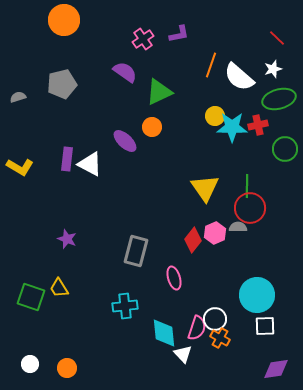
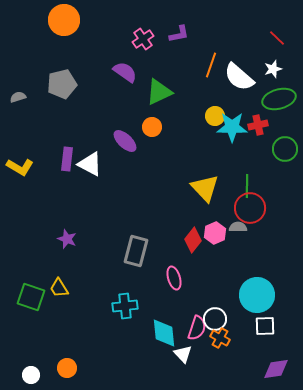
yellow triangle at (205, 188): rotated 8 degrees counterclockwise
white circle at (30, 364): moved 1 px right, 11 px down
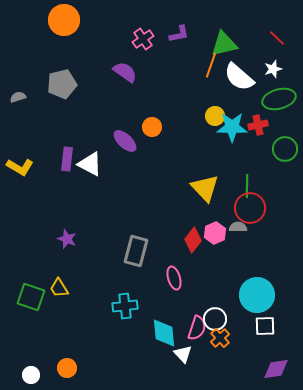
green triangle at (159, 92): moved 65 px right, 48 px up; rotated 12 degrees clockwise
orange cross at (220, 338): rotated 18 degrees clockwise
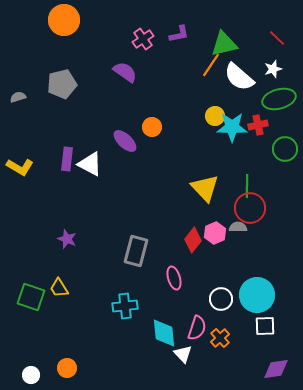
orange line at (211, 65): rotated 15 degrees clockwise
white circle at (215, 319): moved 6 px right, 20 px up
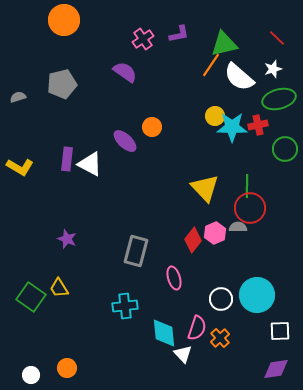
green square at (31, 297): rotated 16 degrees clockwise
white square at (265, 326): moved 15 px right, 5 px down
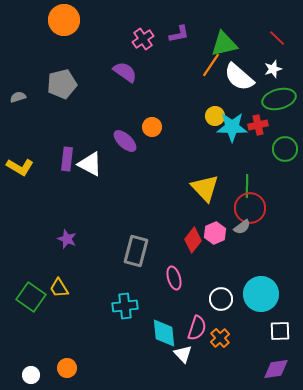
gray semicircle at (238, 227): moved 4 px right; rotated 144 degrees clockwise
cyan circle at (257, 295): moved 4 px right, 1 px up
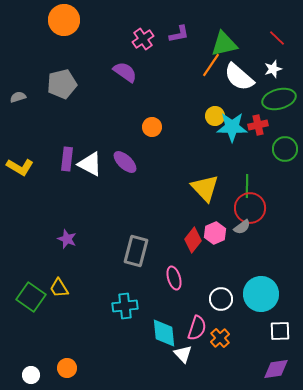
purple ellipse at (125, 141): moved 21 px down
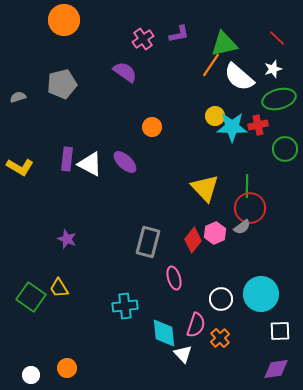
gray rectangle at (136, 251): moved 12 px right, 9 px up
pink semicircle at (197, 328): moved 1 px left, 3 px up
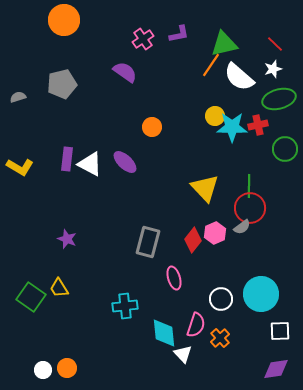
red line at (277, 38): moved 2 px left, 6 px down
green line at (247, 186): moved 2 px right
white circle at (31, 375): moved 12 px right, 5 px up
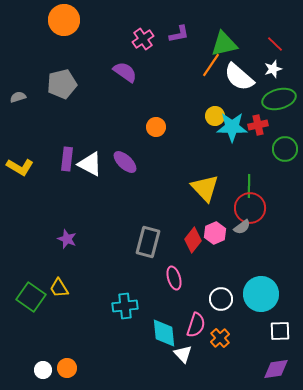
orange circle at (152, 127): moved 4 px right
